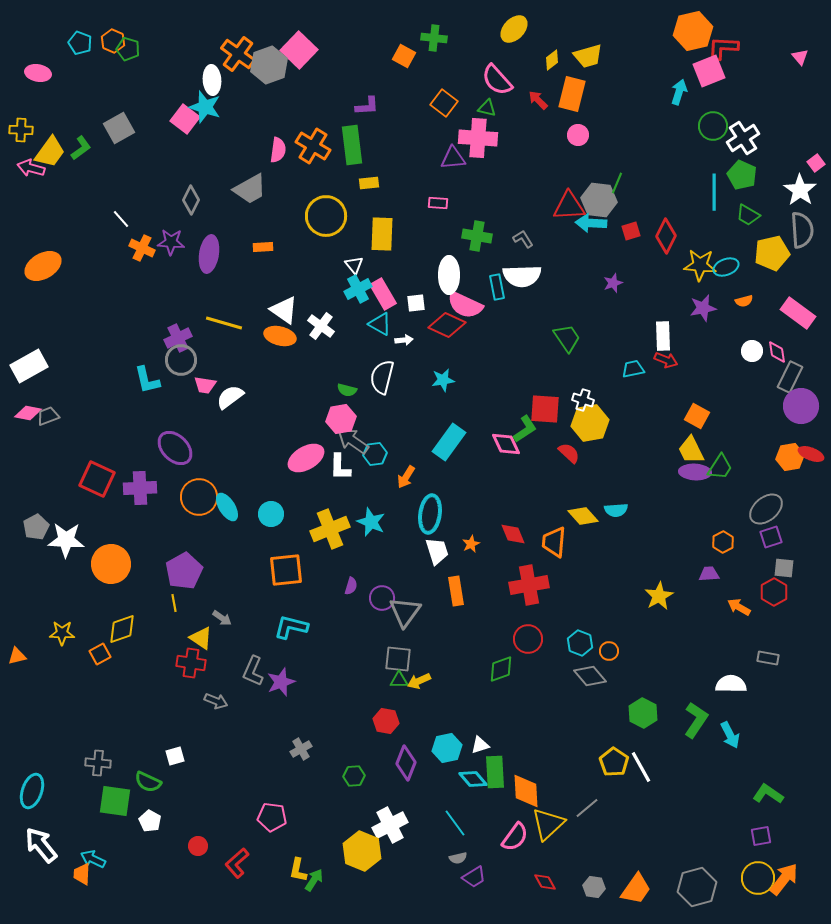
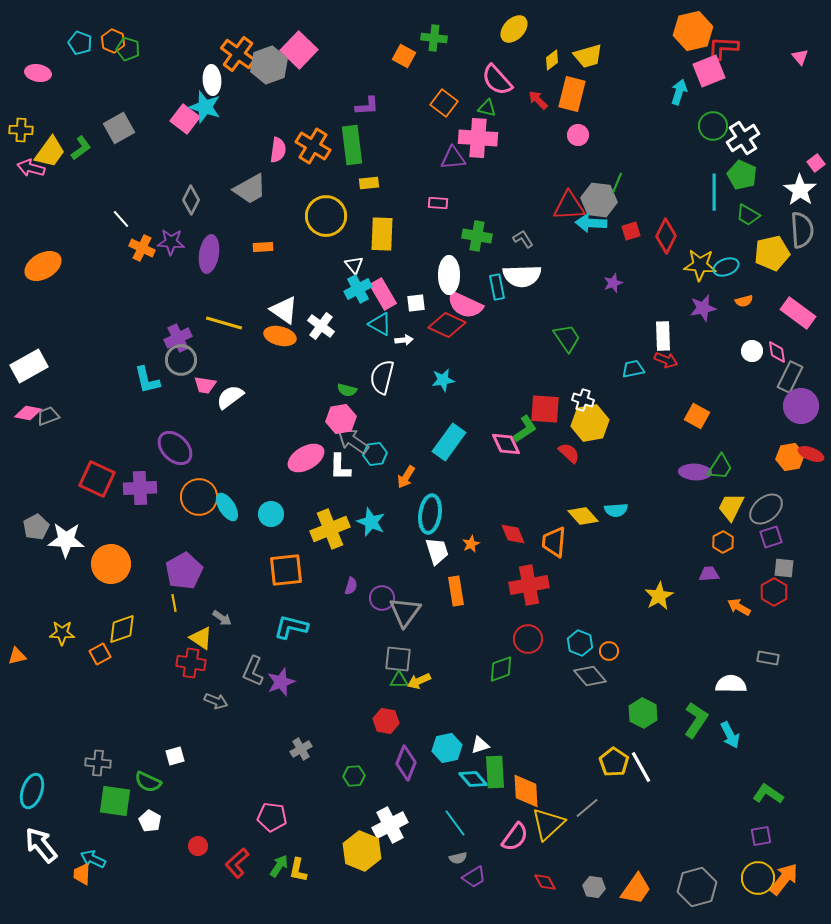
yellow trapezoid at (691, 450): moved 40 px right, 57 px down; rotated 52 degrees clockwise
green arrow at (314, 880): moved 35 px left, 14 px up
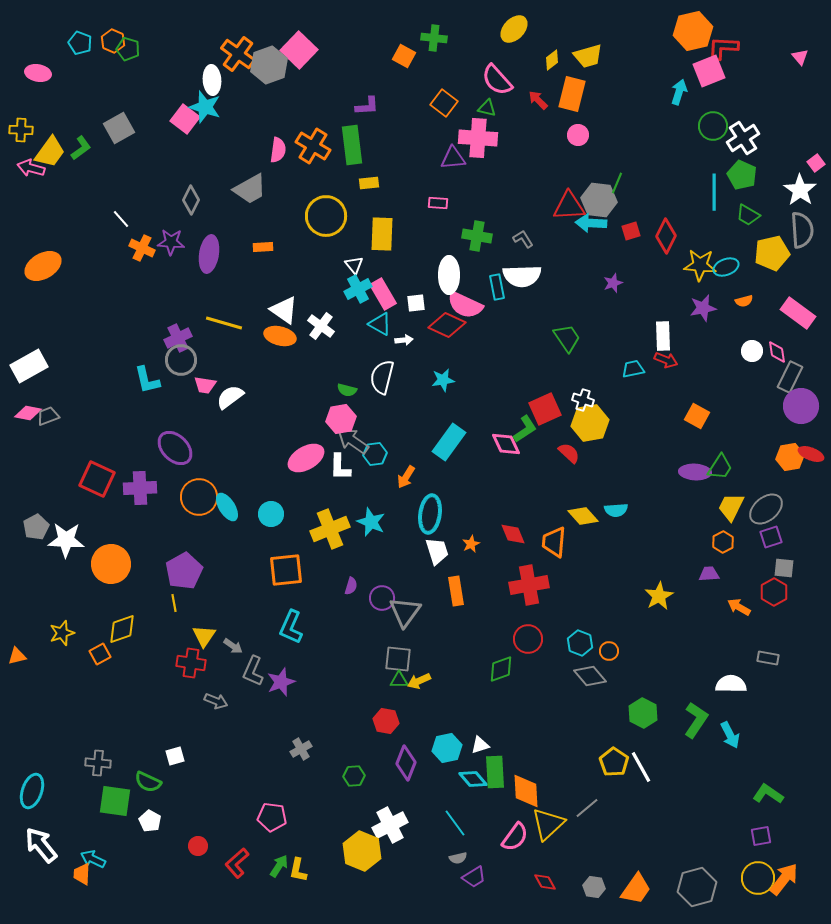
red square at (545, 409): rotated 28 degrees counterclockwise
gray arrow at (222, 618): moved 11 px right, 28 px down
cyan L-shape at (291, 627): rotated 80 degrees counterclockwise
yellow star at (62, 633): rotated 20 degrees counterclockwise
yellow triangle at (201, 638): moved 3 px right, 2 px up; rotated 30 degrees clockwise
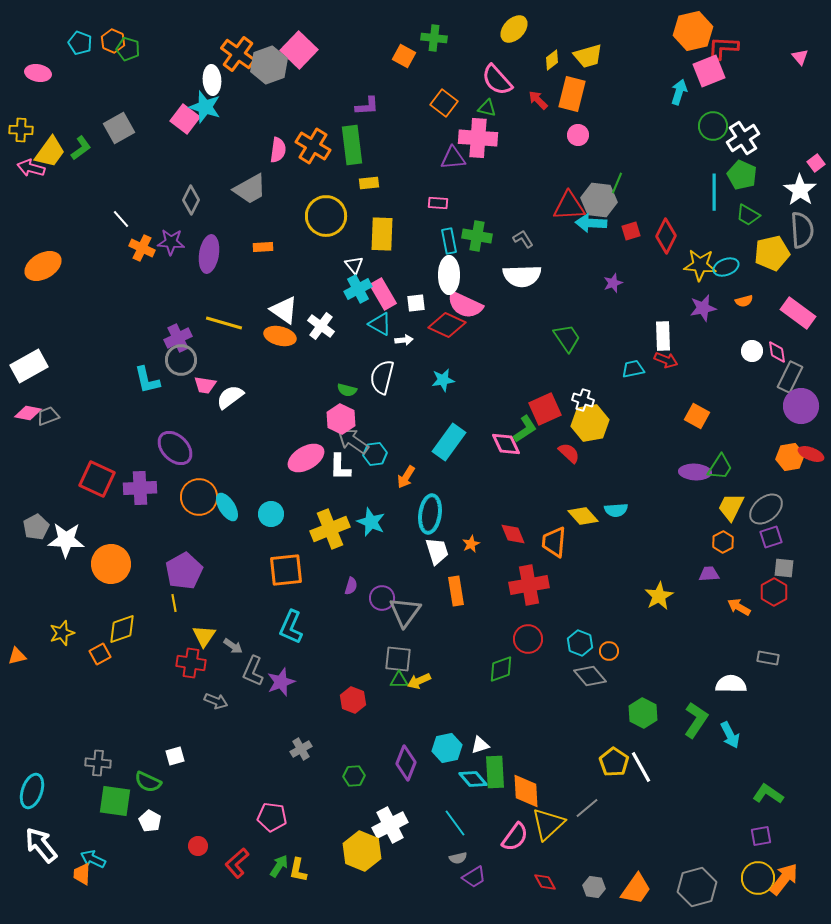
cyan rectangle at (497, 287): moved 48 px left, 46 px up
pink hexagon at (341, 419): rotated 24 degrees counterclockwise
red hexagon at (386, 721): moved 33 px left, 21 px up; rotated 10 degrees clockwise
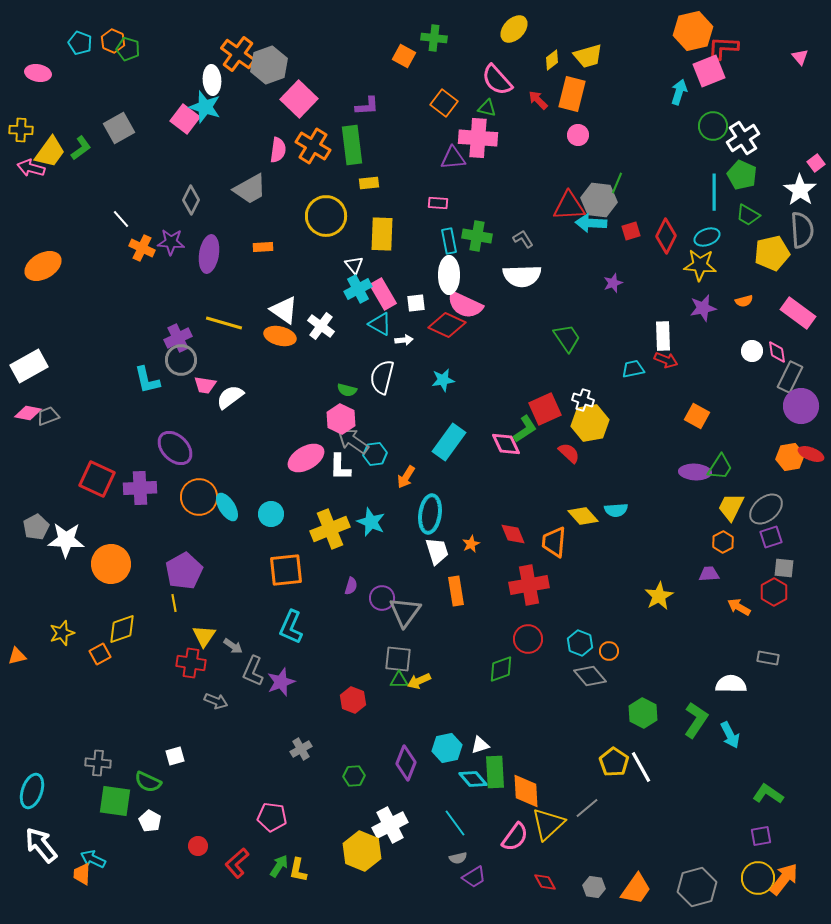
pink square at (299, 50): moved 49 px down
cyan ellipse at (726, 267): moved 19 px left, 30 px up
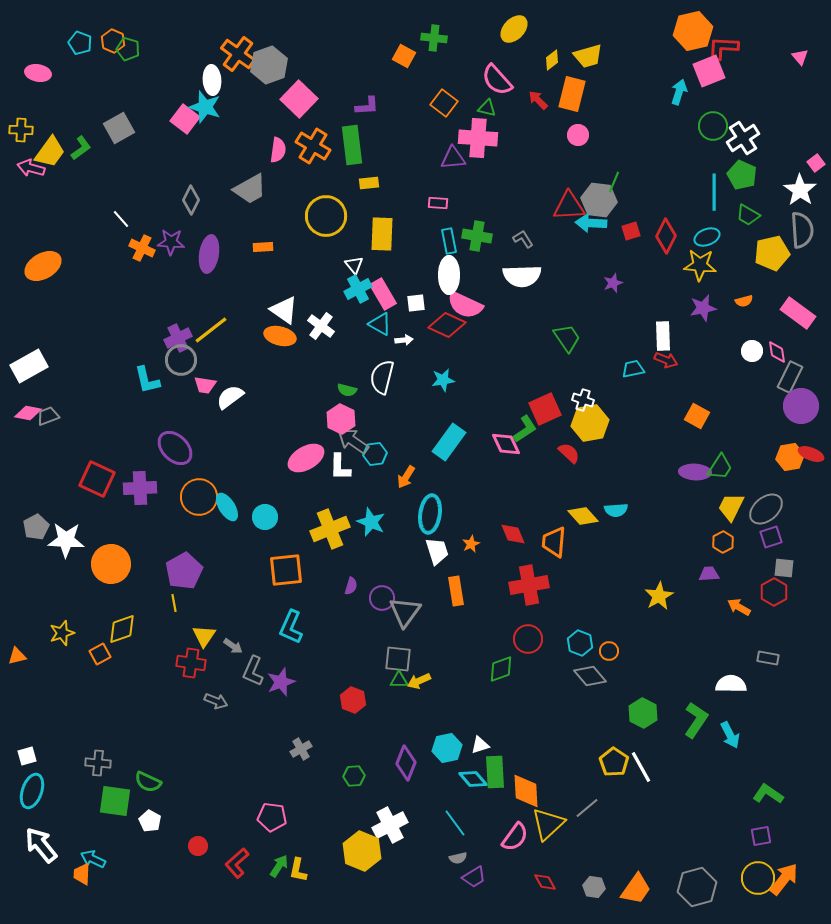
green line at (617, 183): moved 3 px left, 1 px up
yellow line at (224, 323): moved 13 px left, 7 px down; rotated 54 degrees counterclockwise
cyan circle at (271, 514): moved 6 px left, 3 px down
white square at (175, 756): moved 148 px left
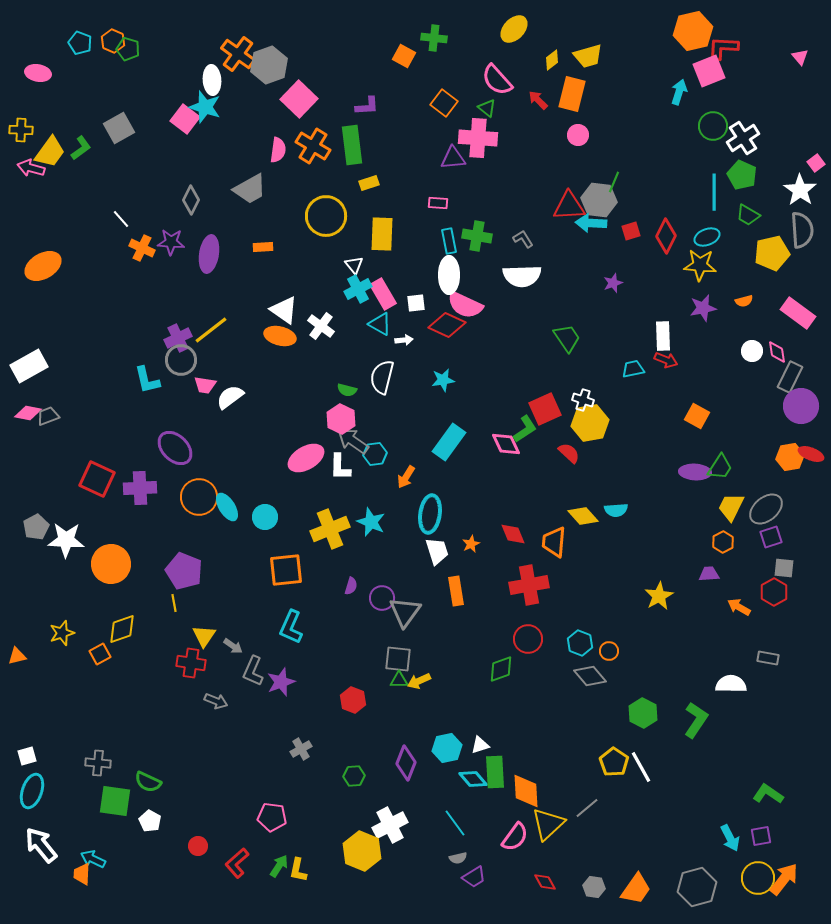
green triangle at (487, 108): rotated 24 degrees clockwise
yellow rectangle at (369, 183): rotated 12 degrees counterclockwise
purple pentagon at (184, 571): rotated 21 degrees counterclockwise
cyan arrow at (730, 735): moved 103 px down
